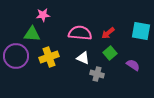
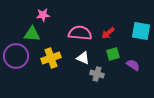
green square: moved 3 px right, 1 px down; rotated 24 degrees clockwise
yellow cross: moved 2 px right, 1 px down
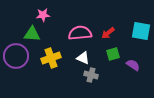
pink semicircle: rotated 10 degrees counterclockwise
gray cross: moved 6 px left, 1 px down
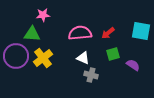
yellow cross: moved 8 px left; rotated 18 degrees counterclockwise
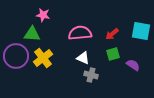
pink star: rotated 16 degrees clockwise
red arrow: moved 4 px right, 1 px down
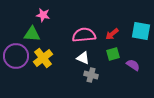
pink semicircle: moved 4 px right, 2 px down
